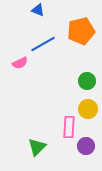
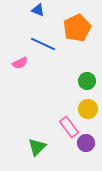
orange pentagon: moved 4 px left, 3 px up; rotated 12 degrees counterclockwise
blue line: rotated 55 degrees clockwise
pink rectangle: rotated 40 degrees counterclockwise
purple circle: moved 3 px up
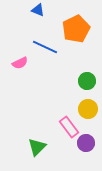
orange pentagon: moved 1 px left, 1 px down
blue line: moved 2 px right, 3 px down
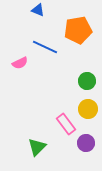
orange pentagon: moved 2 px right, 1 px down; rotated 16 degrees clockwise
pink rectangle: moved 3 px left, 3 px up
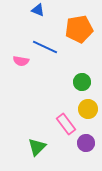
orange pentagon: moved 1 px right, 1 px up
pink semicircle: moved 1 px right, 2 px up; rotated 35 degrees clockwise
green circle: moved 5 px left, 1 px down
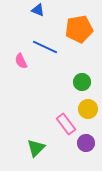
pink semicircle: rotated 56 degrees clockwise
green triangle: moved 1 px left, 1 px down
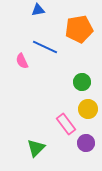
blue triangle: rotated 32 degrees counterclockwise
pink semicircle: moved 1 px right
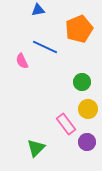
orange pentagon: rotated 12 degrees counterclockwise
purple circle: moved 1 px right, 1 px up
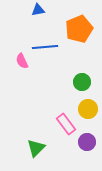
blue line: rotated 30 degrees counterclockwise
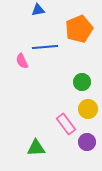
green triangle: rotated 42 degrees clockwise
